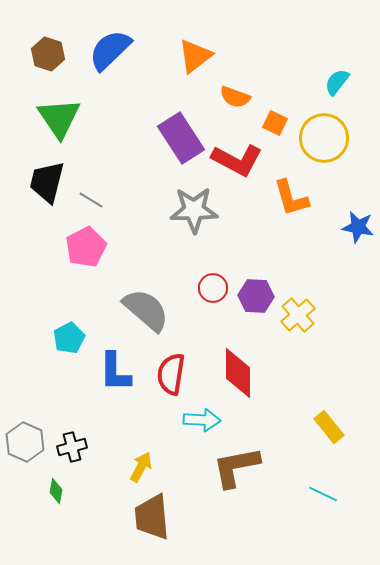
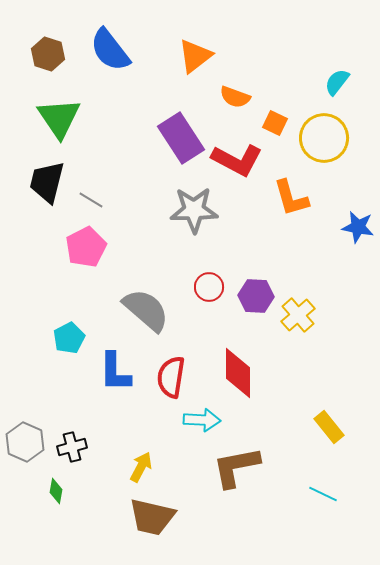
blue semicircle: rotated 84 degrees counterclockwise
red circle: moved 4 px left, 1 px up
red semicircle: moved 3 px down
brown trapezoid: rotated 72 degrees counterclockwise
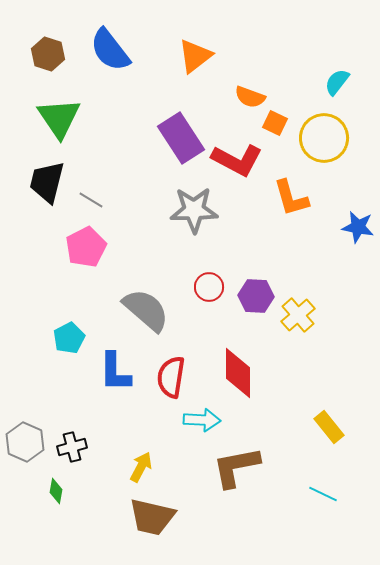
orange semicircle: moved 15 px right
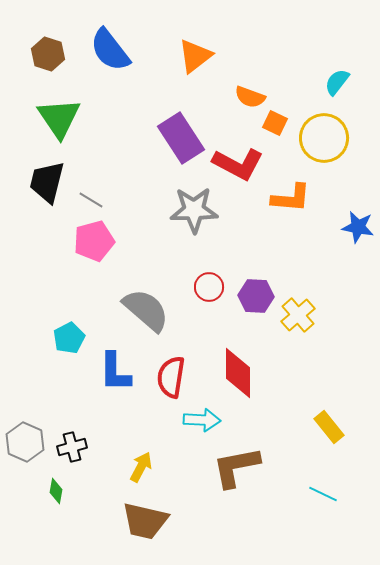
red L-shape: moved 1 px right, 4 px down
orange L-shape: rotated 69 degrees counterclockwise
pink pentagon: moved 8 px right, 6 px up; rotated 12 degrees clockwise
brown trapezoid: moved 7 px left, 4 px down
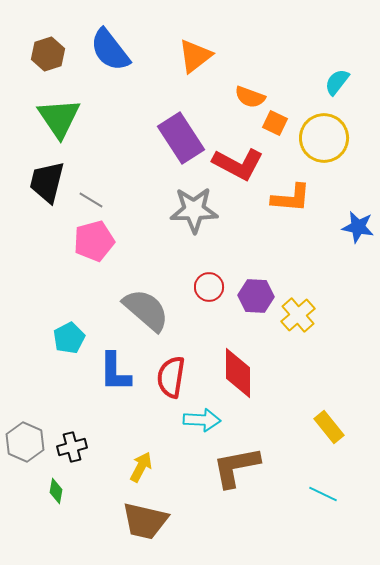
brown hexagon: rotated 24 degrees clockwise
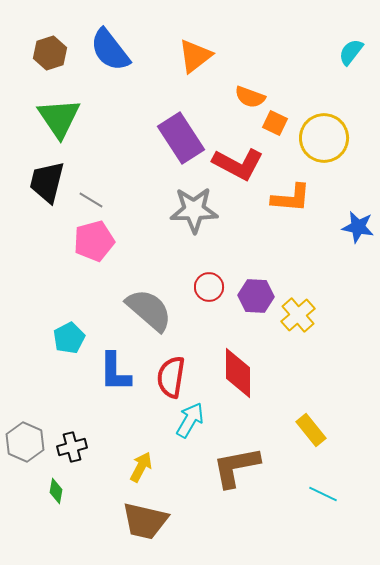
brown hexagon: moved 2 px right, 1 px up
cyan semicircle: moved 14 px right, 30 px up
gray semicircle: moved 3 px right
cyan arrow: moved 12 px left; rotated 63 degrees counterclockwise
yellow rectangle: moved 18 px left, 3 px down
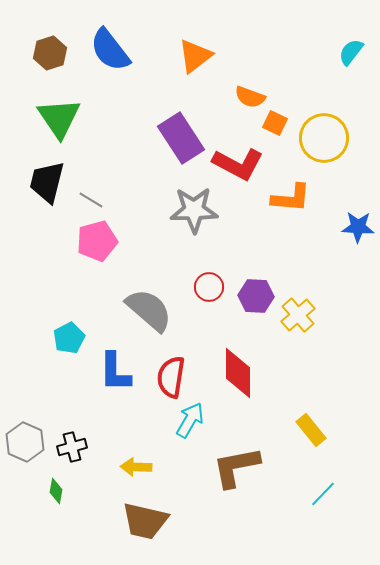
blue star: rotated 8 degrees counterclockwise
pink pentagon: moved 3 px right
yellow arrow: moved 5 px left; rotated 116 degrees counterclockwise
cyan line: rotated 72 degrees counterclockwise
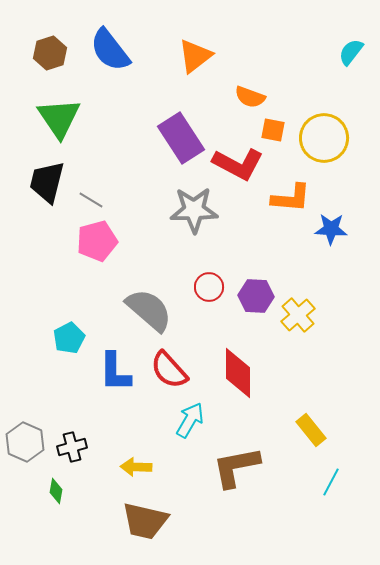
orange square: moved 2 px left, 7 px down; rotated 15 degrees counterclockwise
blue star: moved 27 px left, 2 px down
red semicircle: moved 2 px left, 7 px up; rotated 51 degrees counterclockwise
cyan line: moved 8 px right, 12 px up; rotated 16 degrees counterclockwise
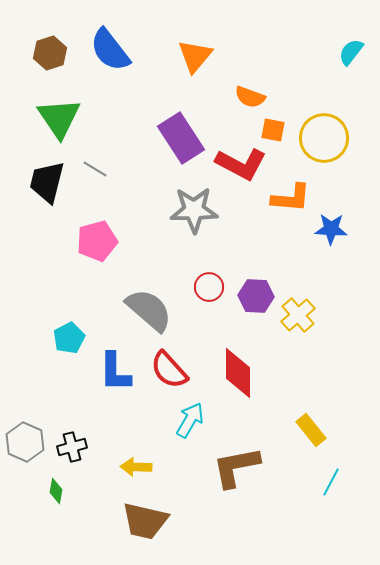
orange triangle: rotated 12 degrees counterclockwise
red L-shape: moved 3 px right
gray line: moved 4 px right, 31 px up
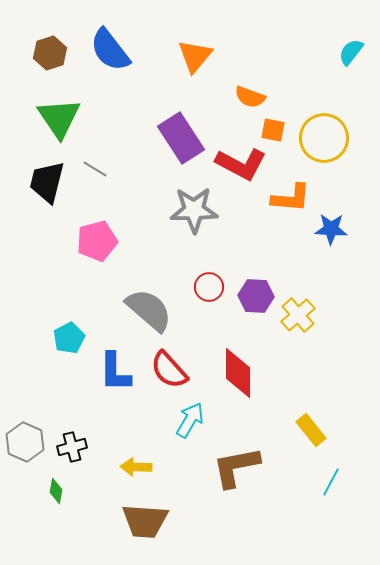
brown trapezoid: rotated 9 degrees counterclockwise
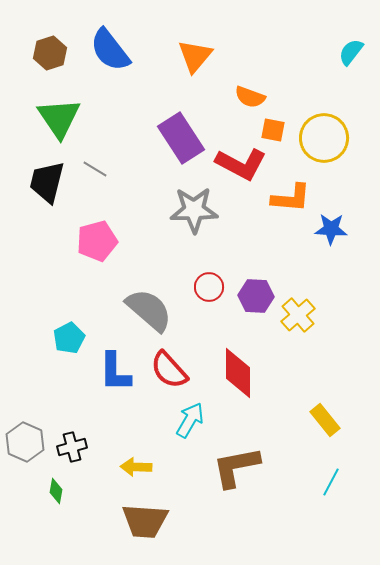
yellow rectangle: moved 14 px right, 10 px up
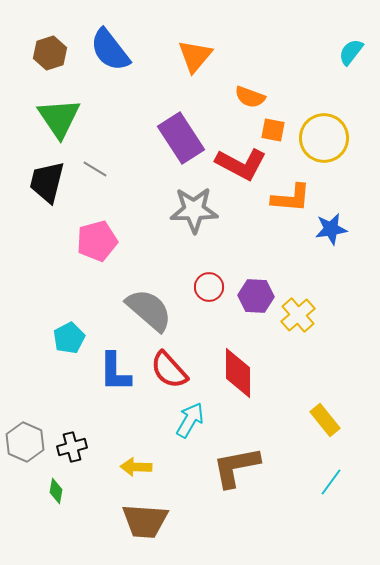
blue star: rotated 12 degrees counterclockwise
cyan line: rotated 8 degrees clockwise
